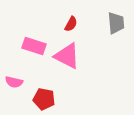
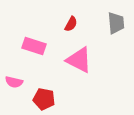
pink triangle: moved 12 px right, 4 px down
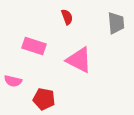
red semicircle: moved 4 px left, 7 px up; rotated 49 degrees counterclockwise
pink semicircle: moved 1 px left, 1 px up
